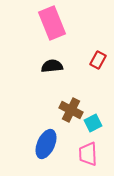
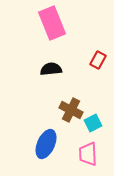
black semicircle: moved 1 px left, 3 px down
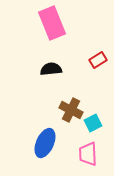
red rectangle: rotated 30 degrees clockwise
blue ellipse: moved 1 px left, 1 px up
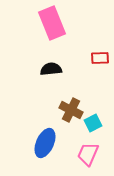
red rectangle: moved 2 px right, 2 px up; rotated 30 degrees clockwise
pink trapezoid: rotated 25 degrees clockwise
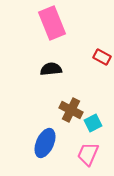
red rectangle: moved 2 px right, 1 px up; rotated 30 degrees clockwise
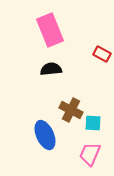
pink rectangle: moved 2 px left, 7 px down
red rectangle: moved 3 px up
cyan square: rotated 30 degrees clockwise
blue ellipse: moved 8 px up; rotated 48 degrees counterclockwise
pink trapezoid: moved 2 px right
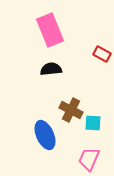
pink trapezoid: moved 1 px left, 5 px down
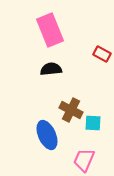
blue ellipse: moved 2 px right
pink trapezoid: moved 5 px left, 1 px down
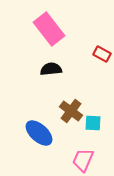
pink rectangle: moved 1 px left, 1 px up; rotated 16 degrees counterclockwise
brown cross: moved 1 px down; rotated 10 degrees clockwise
blue ellipse: moved 8 px left, 2 px up; rotated 24 degrees counterclockwise
pink trapezoid: moved 1 px left
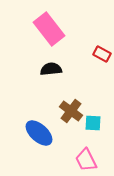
pink trapezoid: moved 3 px right; rotated 50 degrees counterclockwise
